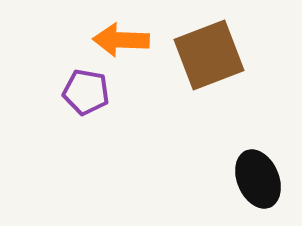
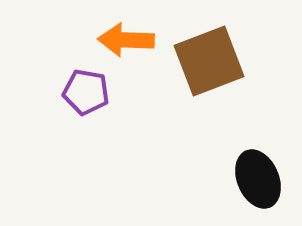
orange arrow: moved 5 px right
brown square: moved 6 px down
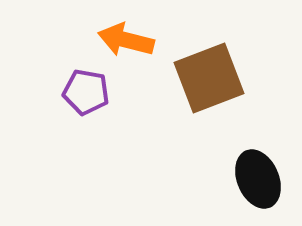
orange arrow: rotated 12 degrees clockwise
brown square: moved 17 px down
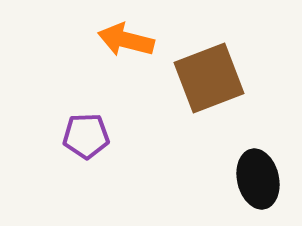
purple pentagon: moved 44 px down; rotated 12 degrees counterclockwise
black ellipse: rotated 10 degrees clockwise
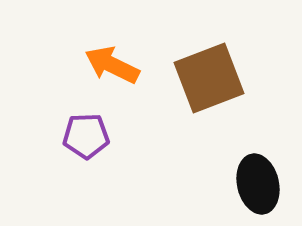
orange arrow: moved 14 px left, 25 px down; rotated 12 degrees clockwise
black ellipse: moved 5 px down
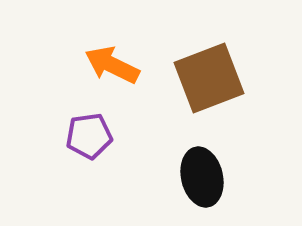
purple pentagon: moved 3 px right; rotated 6 degrees counterclockwise
black ellipse: moved 56 px left, 7 px up
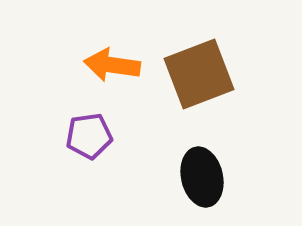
orange arrow: rotated 18 degrees counterclockwise
brown square: moved 10 px left, 4 px up
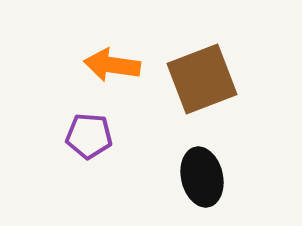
brown square: moved 3 px right, 5 px down
purple pentagon: rotated 12 degrees clockwise
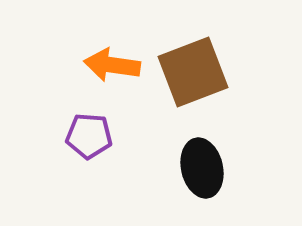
brown square: moved 9 px left, 7 px up
black ellipse: moved 9 px up
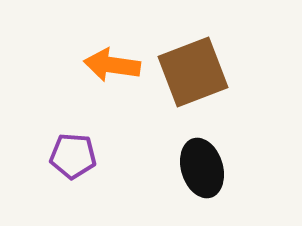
purple pentagon: moved 16 px left, 20 px down
black ellipse: rotated 4 degrees counterclockwise
